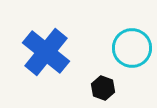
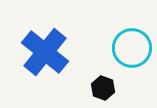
blue cross: moved 1 px left
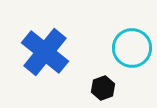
black hexagon: rotated 20 degrees clockwise
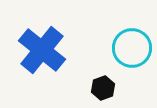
blue cross: moved 3 px left, 2 px up
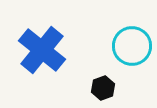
cyan circle: moved 2 px up
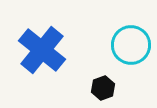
cyan circle: moved 1 px left, 1 px up
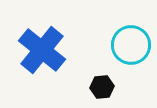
black hexagon: moved 1 px left, 1 px up; rotated 15 degrees clockwise
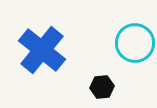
cyan circle: moved 4 px right, 2 px up
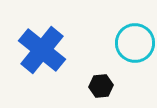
black hexagon: moved 1 px left, 1 px up
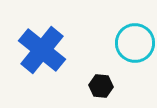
black hexagon: rotated 10 degrees clockwise
